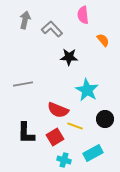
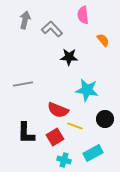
cyan star: rotated 20 degrees counterclockwise
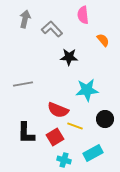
gray arrow: moved 1 px up
cyan star: rotated 15 degrees counterclockwise
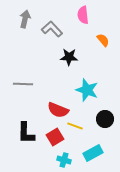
gray line: rotated 12 degrees clockwise
cyan star: rotated 25 degrees clockwise
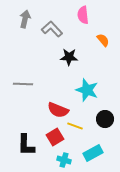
black L-shape: moved 12 px down
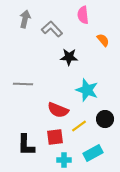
yellow line: moved 4 px right; rotated 56 degrees counterclockwise
red square: rotated 24 degrees clockwise
cyan cross: rotated 16 degrees counterclockwise
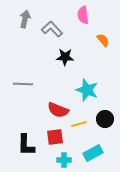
black star: moved 4 px left
yellow line: moved 2 px up; rotated 21 degrees clockwise
